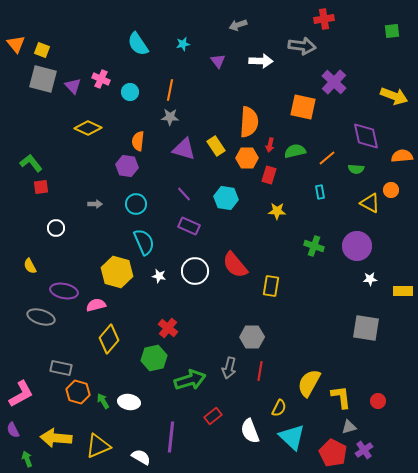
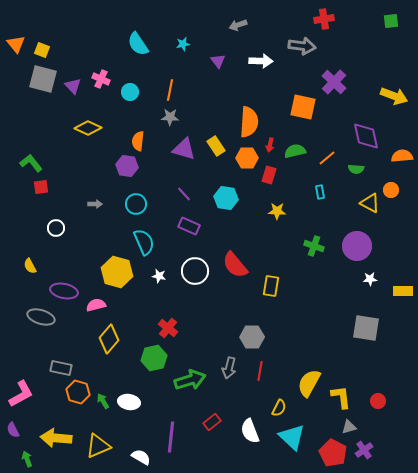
green square at (392, 31): moved 1 px left, 10 px up
red rectangle at (213, 416): moved 1 px left, 6 px down
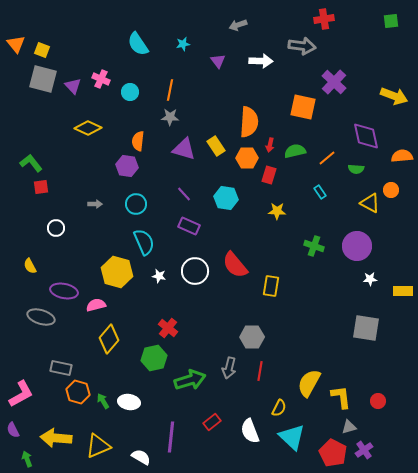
cyan rectangle at (320, 192): rotated 24 degrees counterclockwise
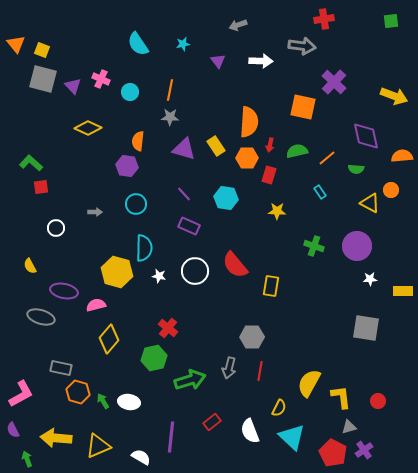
green semicircle at (295, 151): moved 2 px right
green L-shape at (31, 163): rotated 10 degrees counterclockwise
gray arrow at (95, 204): moved 8 px down
cyan semicircle at (144, 242): moved 6 px down; rotated 24 degrees clockwise
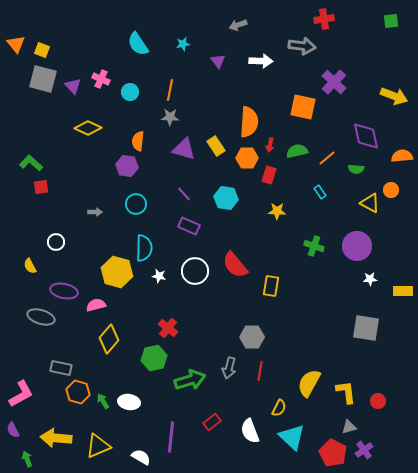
white circle at (56, 228): moved 14 px down
yellow L-shape at (341, 397): moved 5 px right, 5 px up
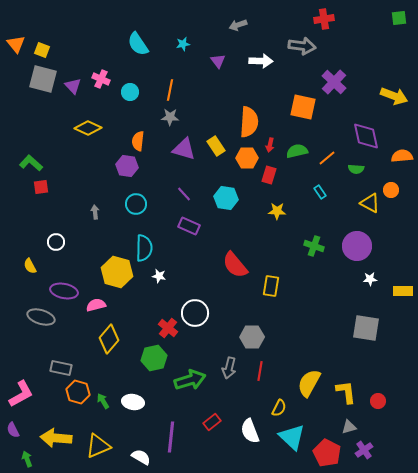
green square at (391, 21): moved 8 px right, 3 px up
gray arrow at (95, 212): rotated 96 degrees counterclockwise
white circle at (195, 271): moved 42 px down
white ellipse at (129, 402): moved 4 px right
red pentagon at (333, 453): moved 6 px left
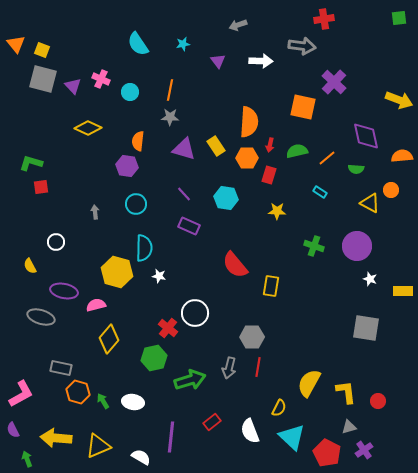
yellow arrow at (394, 96): moved 5 px right, 4 px down
green L-shape at (31, 163): rotated 25 degrees counterclockwise
cyan rectangle at (320, 192): rotated 24 degrees counterclockwise
white star at (370, 279): rotated 24 degrees clockwise
red line at (260, 371): moved 2 px left, 4 px up
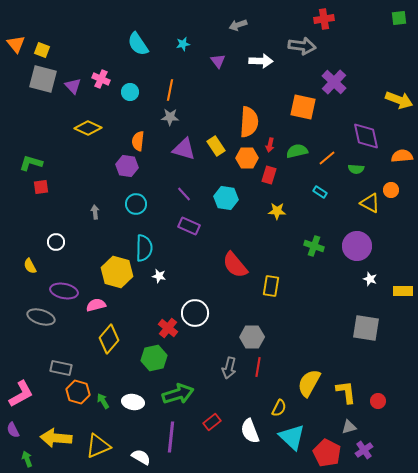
green arrow at (190, 380): moved 12 px left, 14 px down
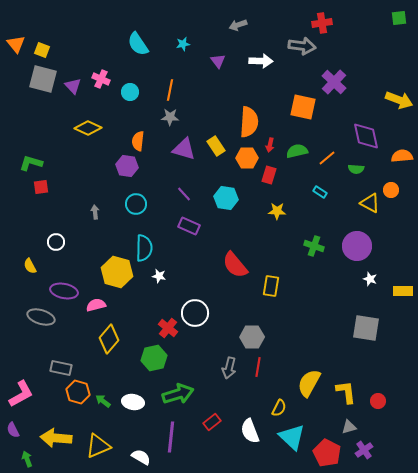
red cross at (324, 19): moved 2 px left, 4 px down
green arrow at (103, 401): rotated 21 degrees counterclockwise
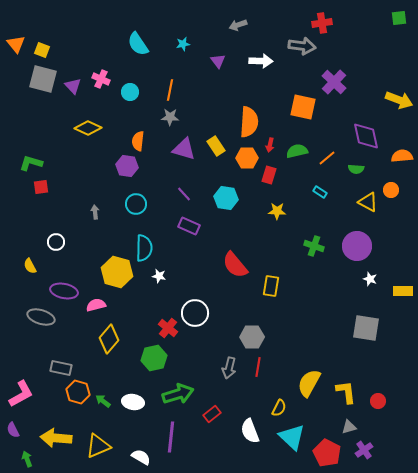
yellow triangle at (370, 203): moved 2 px left, 1 px up
red rectangle at (212, 422): moved 8 px up
